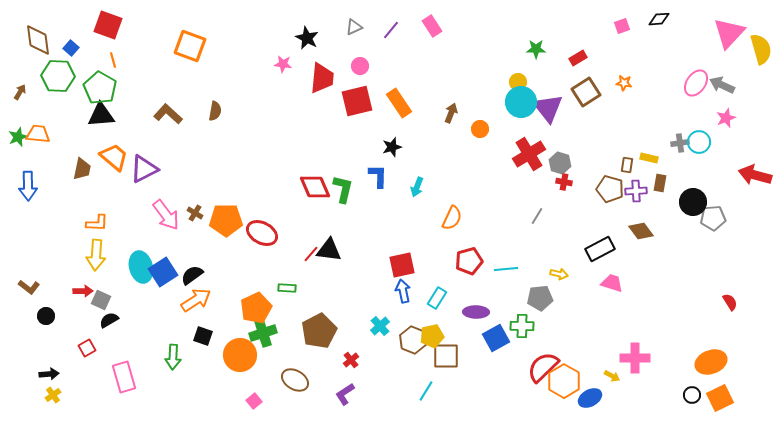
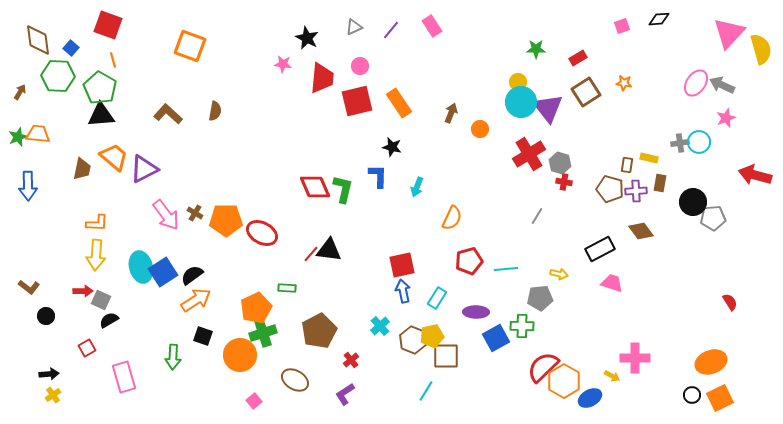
black star at (392, 147): rotated 30 degrees clockwise
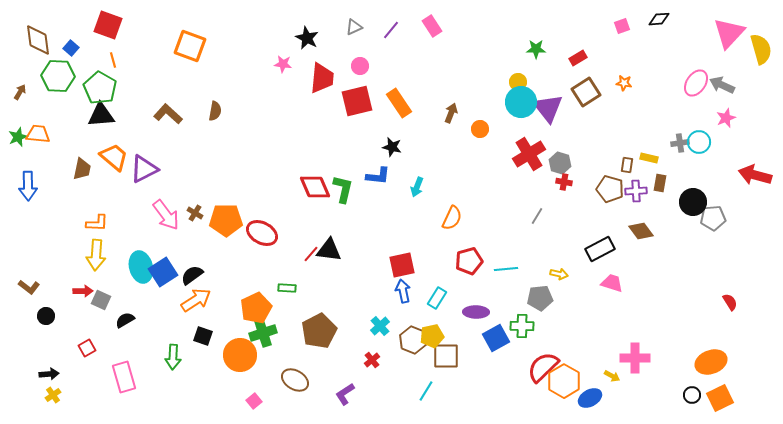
blue L-shape at (378, 176): rotated 95 degrees clockwise
black semicircle at (109, 320): moved 16 px right
red cross at (351, 360): moved 21 px right
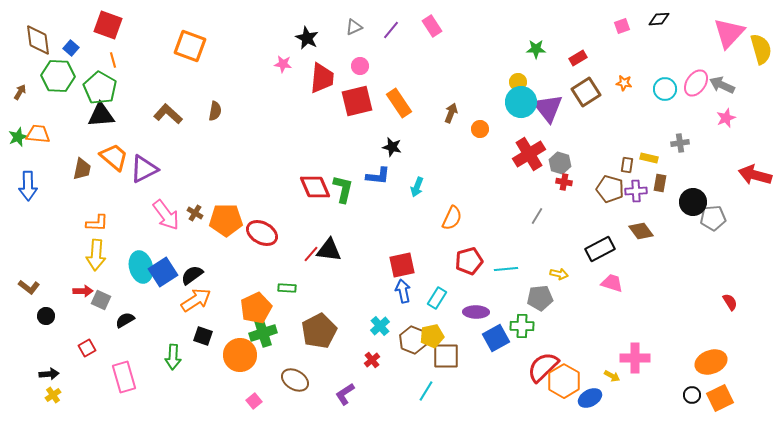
cyan circle at (699, 142): moved 34 px left, 53 px up
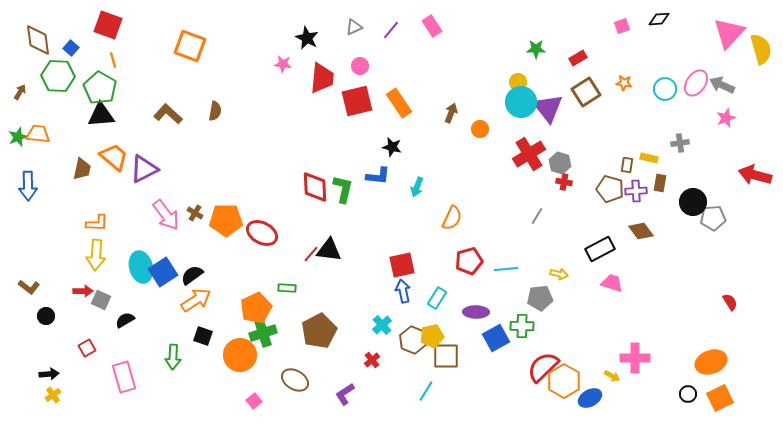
red diamond at (315, 187): rotated 20 degrees clockwise
cyan cross at (380, 326): moved 2 px right, 1 px up
black circle at (692, 395): moved 4 px left, 1 px up
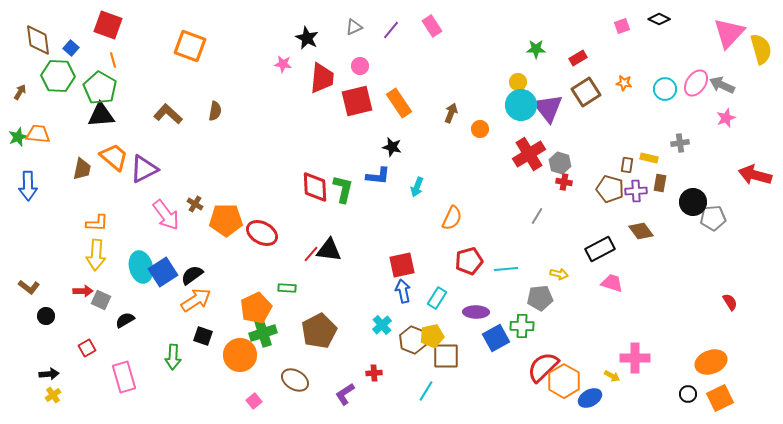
black diamond at (659, 19): rotated 30 degrees clockwise
cyan circle at (521, 102): moved 3 px down
brown cross at (195, 213): moved 9 px up
red cross at (372, 360): moved 2 px right, 13 px down; rotated 35 degrees clockwise
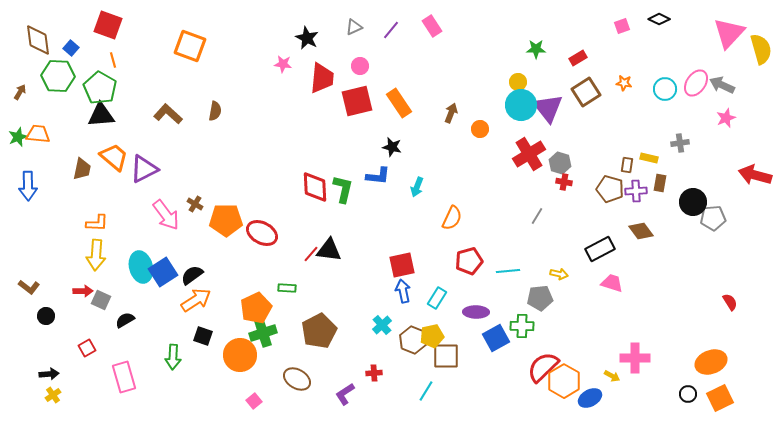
cyan line at (506, 269): moved 2 px right, 2 px down
brown ellipse at (295, 380): moved 2 px right, 1 px up
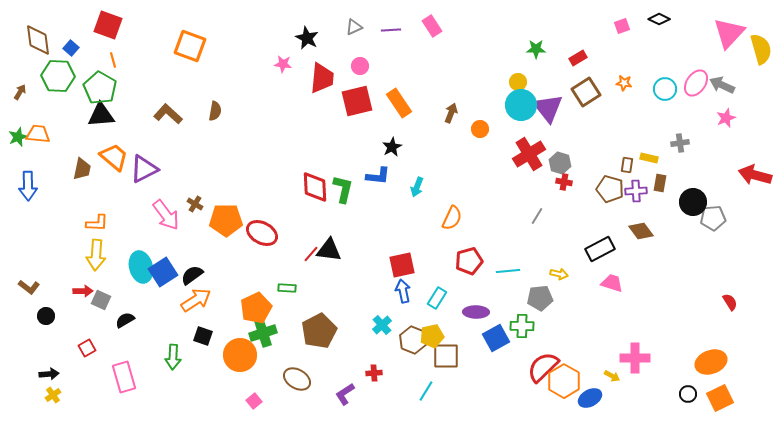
purple line at (391, 30): rotated 48 degrees clockwise
black star at (392, 147): rotated 30 degrees clockwise
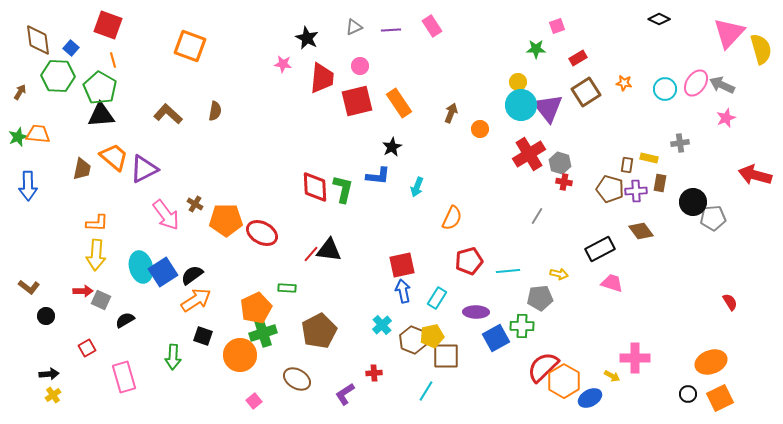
pink square at (622, 26): moved 65 px left
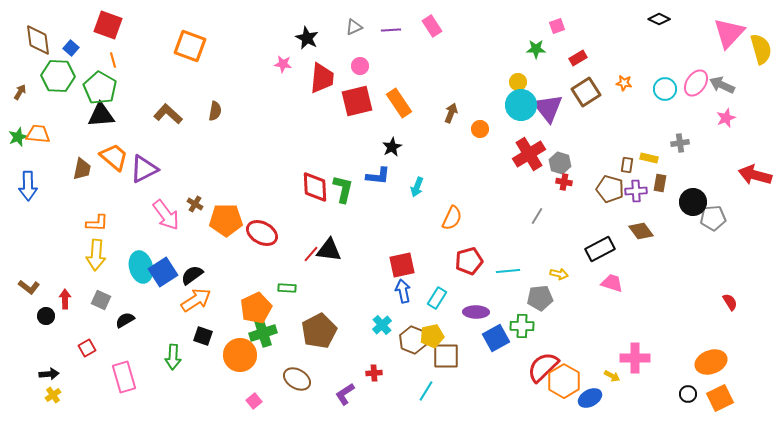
red arrow at (83, 291): moved 18 px left, 8 px down; rotated 90 degrees counterclockwise
